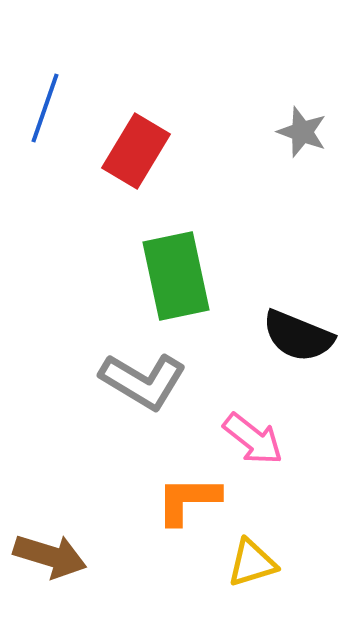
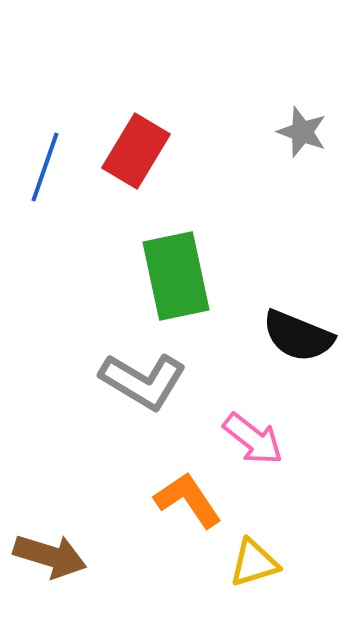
blue line: moved 59 px down
orange L-shape: rotated 56 degrees clockwise
yellow triangle: moved 2 px right
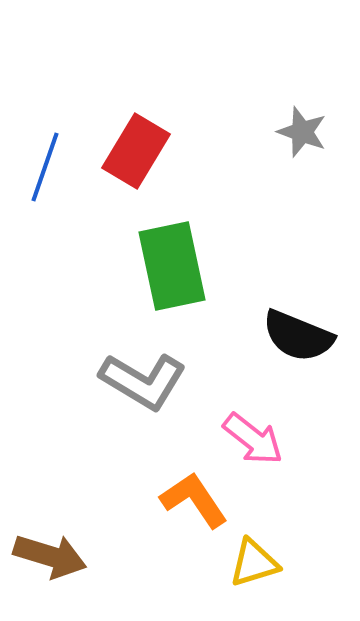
green rectangle: moved 4 px left, 10 px up
orange L-shape: moved 6 px right
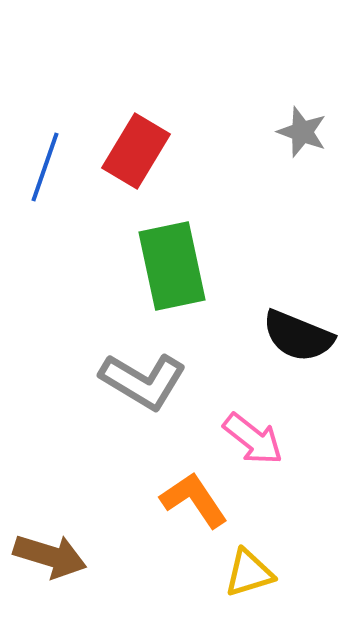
yellow triangle: moved 5 px left, 10 px down
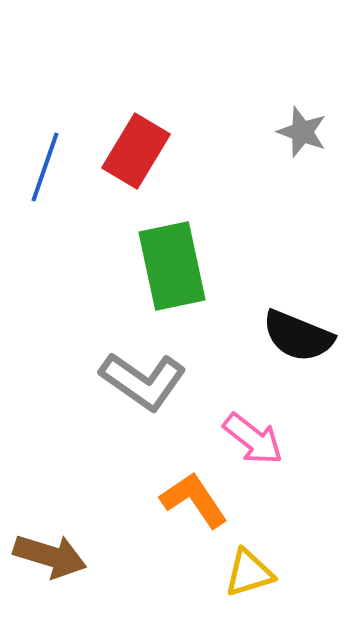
gray L-shape: rotated 4 degrees clockwise
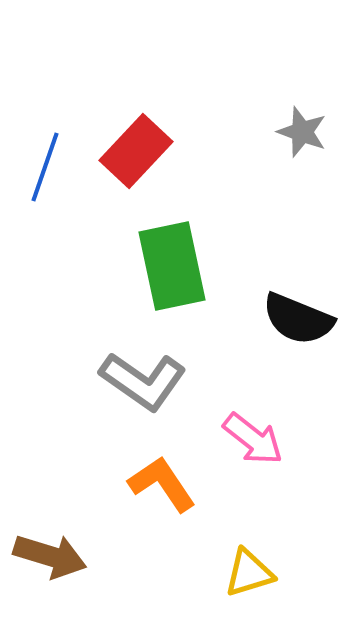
red rectangle: rotated 12 degrees clockwise
black semicircle: moved 17 px up
orange L-shape: moved 32 px left, 16 px up
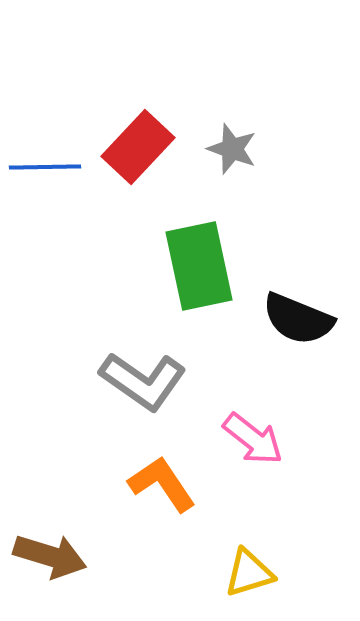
gray star: moved 70 px left, 17 px down
red rectangle: moved 2 px right, 4 px up
blue line: rotated 70 degrees clockwise
green rectangle: moved 27 px right
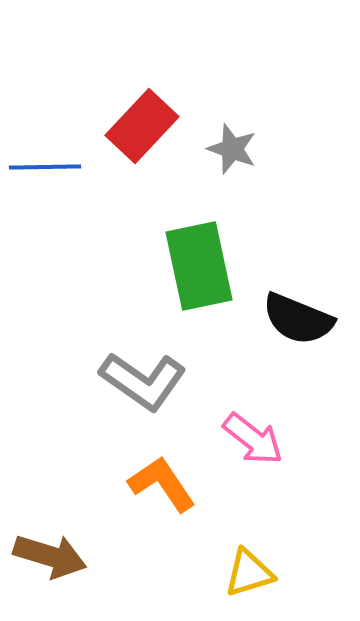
red rectangle: moved 4 px right, 21 px up
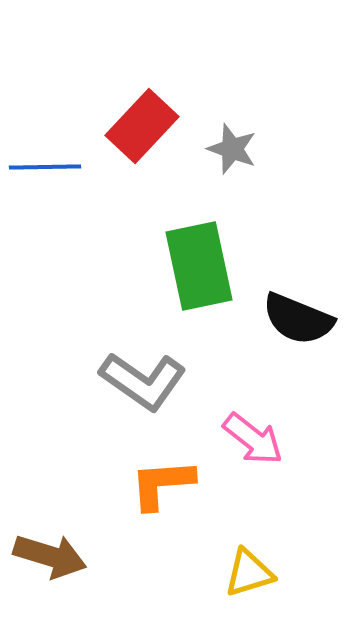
orange L-shape: rotated 60 degrees counterclockwise
